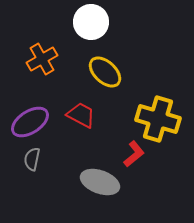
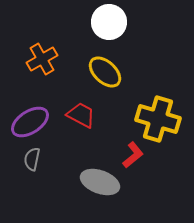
white circle: moved 18 px right
red L-shape: moved 1 px left, 1 px down
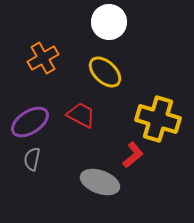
orange cross: moved 1 px right, 1 px up
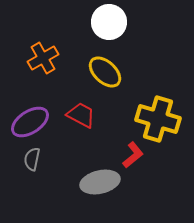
gray ellipse: rotated 33 degrees counterclockwise
